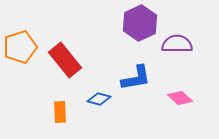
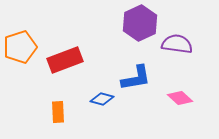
purple semicircle: rotated 8 degrees clockwise
red rectangle: rotated 72 degrees counterclockwise
blue diamond: moved 3 px right
orange rectangle: moved 2 px left
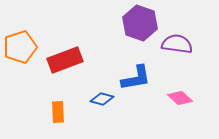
purple hexagon: rotated 16 degrees counterclockwise
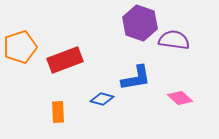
purple semicircle: moved 3 px left, 4 px up
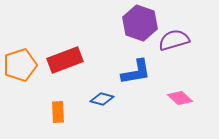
purple semicircle: rotated 24 degrees counterclockwise
orange pentagon: moved 18 px down
blue L-shape: moved 6 px up
